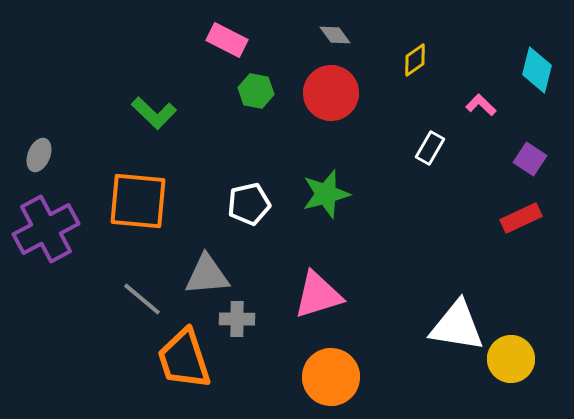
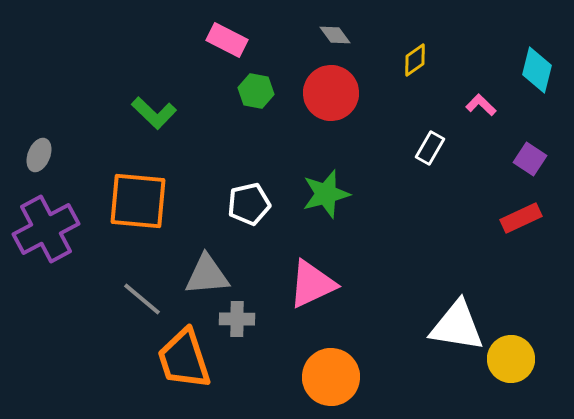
pink triangle: moved 6 px left, 11 px up; rotated 8 degrees counterclockwise
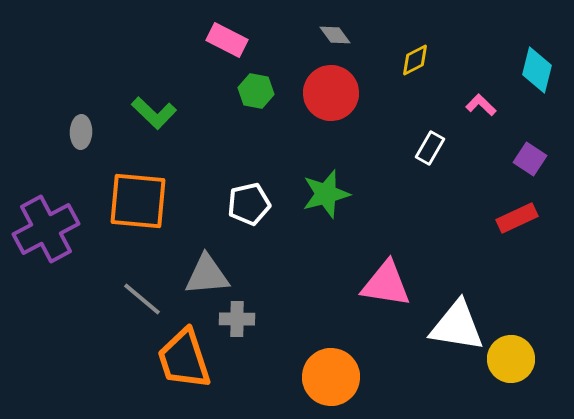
yellow diamond: rotated 8 degrees clockwise
gray ellipse: moved 42 px right, 23 px up; rotated 20 degrees counterclockwise
red rectangle: moved 4 px left
pink triangle: moved 74 px right; rotated 34 degrees clockwise
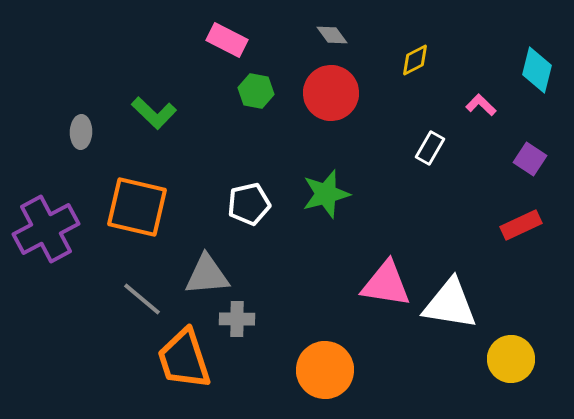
gray diamond: moved 3 px left
orange square: moved 1 px left, 6 px down; rotated 8 degrees clockwise
red rectangle: moved 4 px right, 7 px down
white triangle: moved 7 px left, 22 px up
orange circle: moved 6 px left, 7 px up
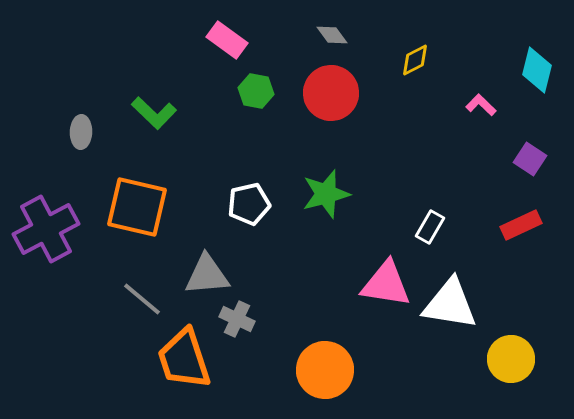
pink rectangle: rotated 9 degrees clockwise
white rectangle: moved 79 px down
gray cross: rotated 24 degrees clockwise
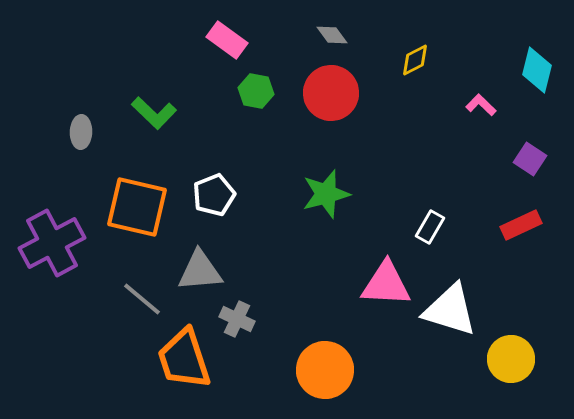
white pentagon: moved 35 px left, 9 px up; rotated 9 degrees counterclockwise
purple cross: moved 6 px right, 14 px down
gray triangle: moved 7 px left, 4 px up
pink triangle: rotated 6 degrees counterclockwise
white triangle: moved 6 px down; rotated 8 degrees clockwise
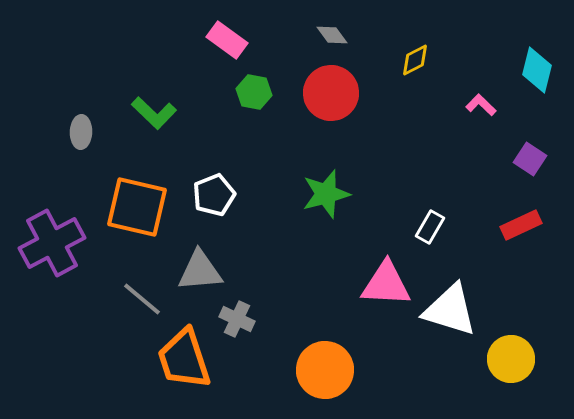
green hexagon: moved 2 px left, 1 px down
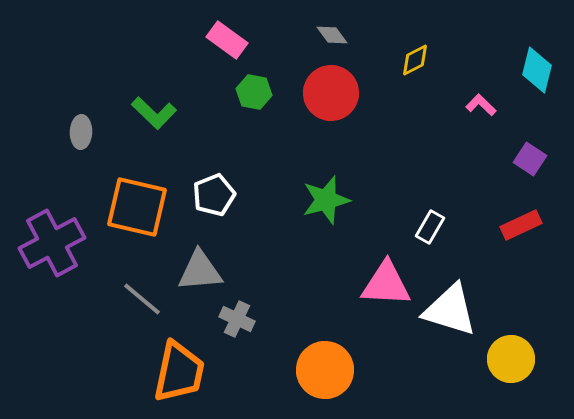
green star: moved 6 px down
orange trapezoid: moved 5 px left, 13 px down; rotated 150 degrees counterclockwise
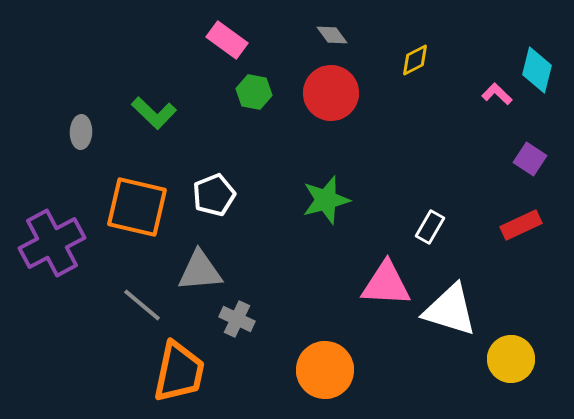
pink L-shape: moved 16 px right, 11 px up
gray line: moved 6 px down
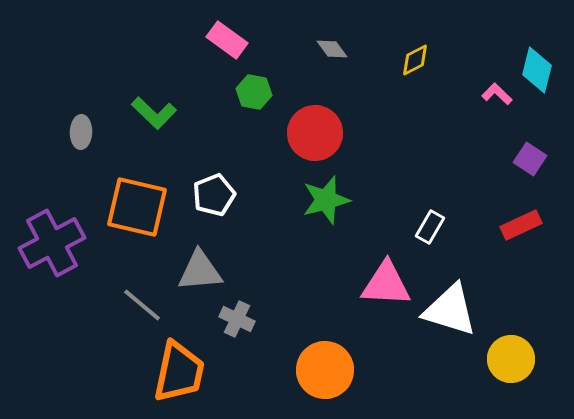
gray diamond: moved 14 px down
red circle: moved 16 px left, 40 px down
